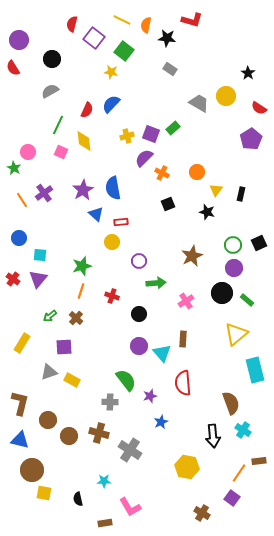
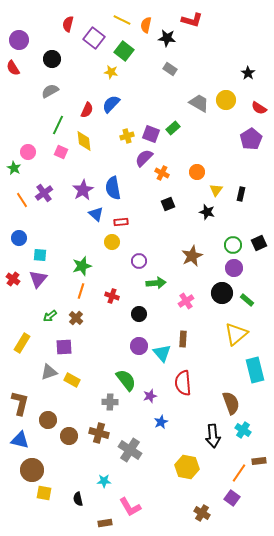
red semicircle at (72, 24): moved 4 px left
yellow circle at (226, 96): moved 4 px down
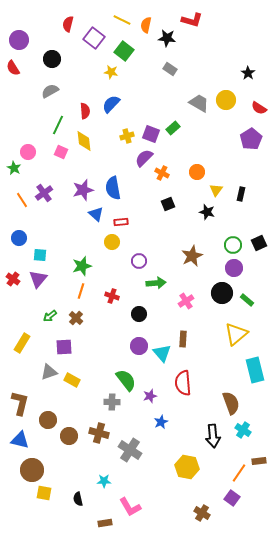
red semicircle at (87, 110): moved 2 px left, 1 px down; rotated 28 degrees counterclockwise
purple star at (83, 190): rotated 15 degrees clockwise
gray cross at (110, 402): moved 2 px right
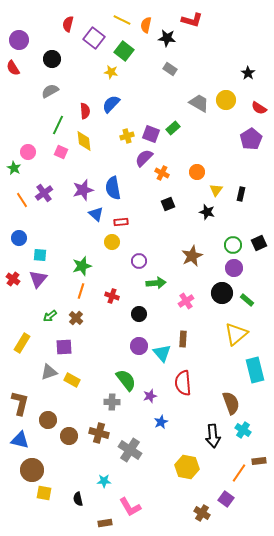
purple square at (232, 498): moved 6 px left, 1 px down
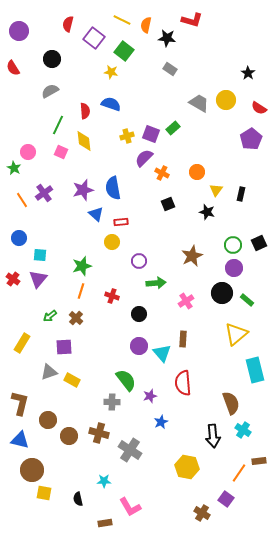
purple circle at (19, 40): moved 9 px up
blue semicircle at (111, 104): rotated 66 degrees clockwise
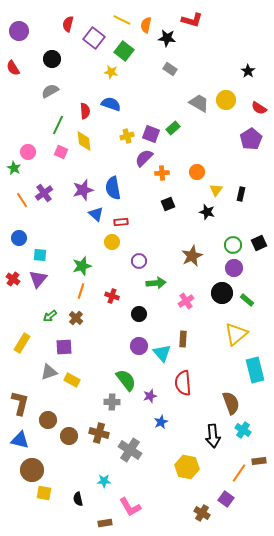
black star at (248, 73): moved 2 px up
orange cross at (162, 173): rotated 32 degrees counterclockwise
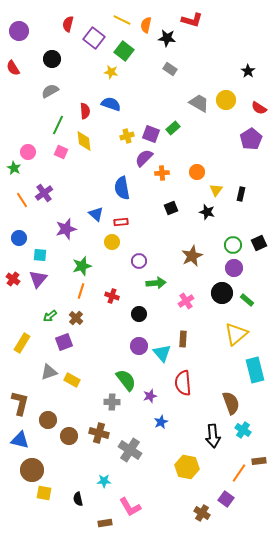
blue semicircle at (113, 188): moved 9 px right
purple star at (83, 190): moved 17 px left, 39 px down
black square at (168, 204): moved 3 px right, 4 px down
purple square at (64, 347): moved 5 px up; rotated 18 degrees counterclockwise
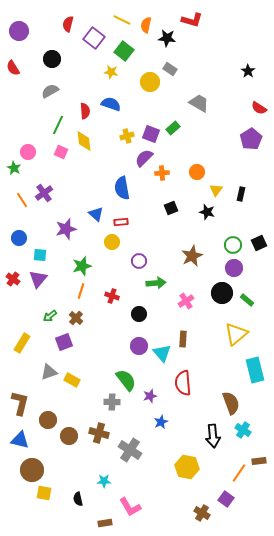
yellow circle at (226, 100): moved 76 px left, 18 px up
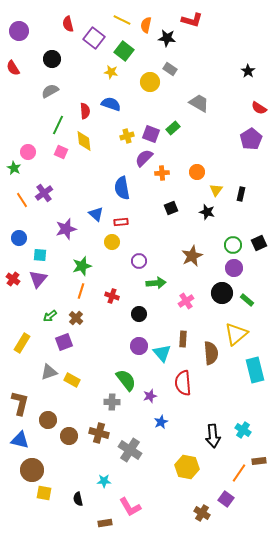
red semicircle at (68, 24): rotated 28 degrees counterclockwise
brown semicircle at (231, 403): moved 20 px left, 50 px up; rotated 15 degrees clockwise
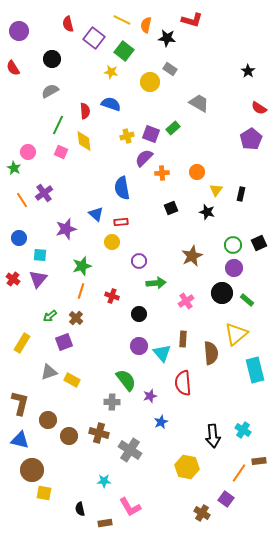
black semicircle at (78, 499): moved 2 px right, 10 px down
